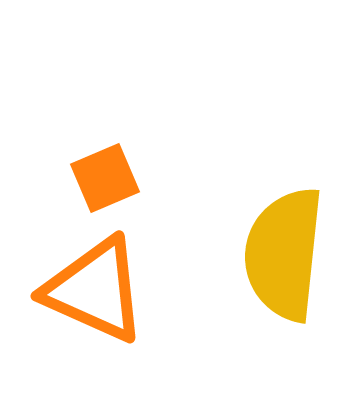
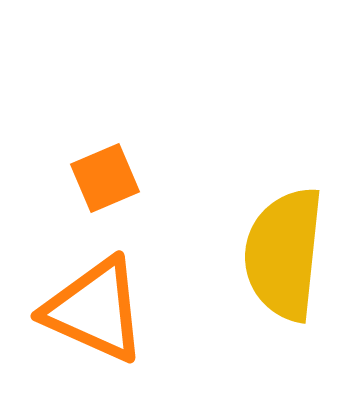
orange triangle: moved 20 px down
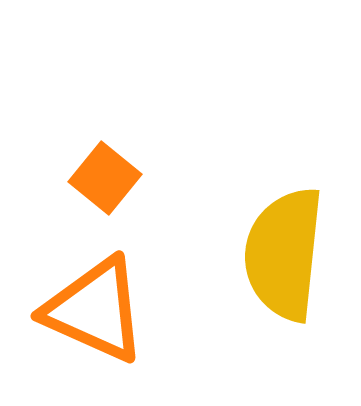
orange square: rotated 28 degrees counterclockwise
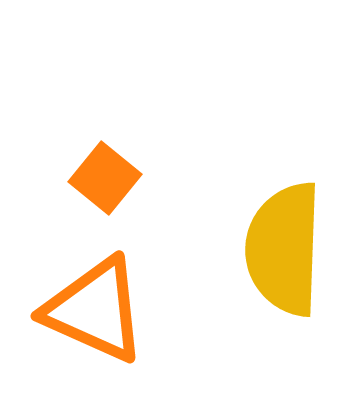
yellow semicircle: moved 5 px up; rotated 4 degrees counterclockwise
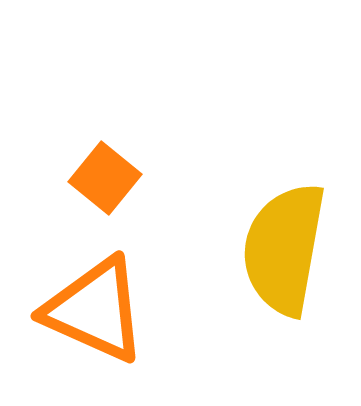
yellow semicircle: rotated 8 degrees clockwise
